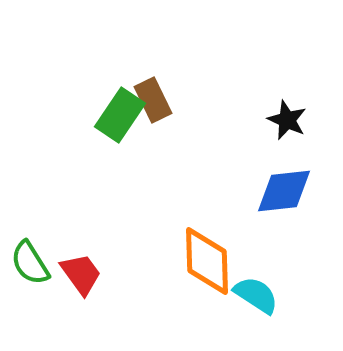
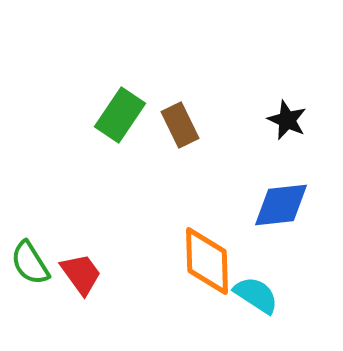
brown rectangle: moved 27 px right, 25 px down
blue diamond: moved 3 px left, 14 px down
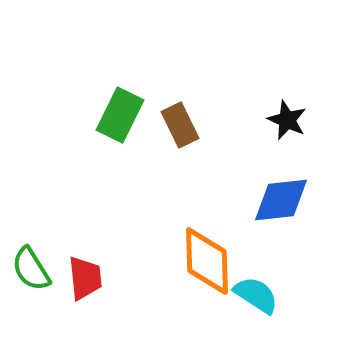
green rectangle: rotated 8 degrees counterclockwise
blue diamond: moved 5 px up
green semicircle: moved 1 px right, 6 px down
red trapezoid: moved 4 px right, 4 px down; rotated 30 degrees clockwise
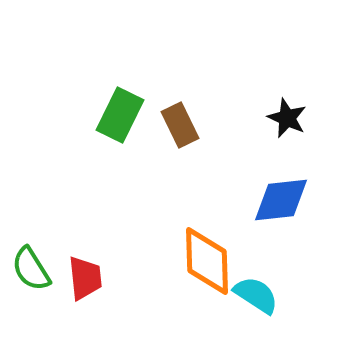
black star: moved 2 px up
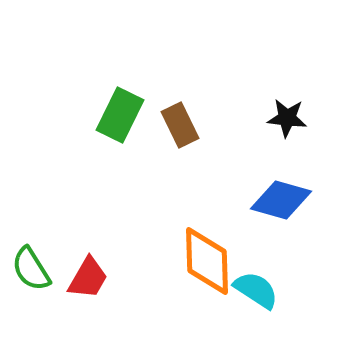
black star: rotated 18 degrees counterclockwise
blue diamond: rotated 22 degrees clockwise
red trapezoid: moved 3 px right; rotated 36 degrees clockwise
cyan semicircle: moved 5 px up
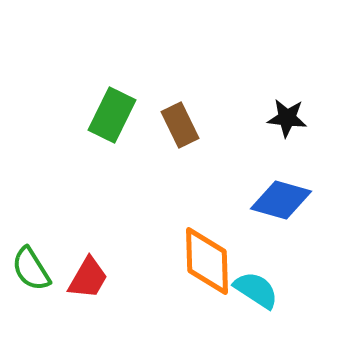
green rectangle: moved 8 px left
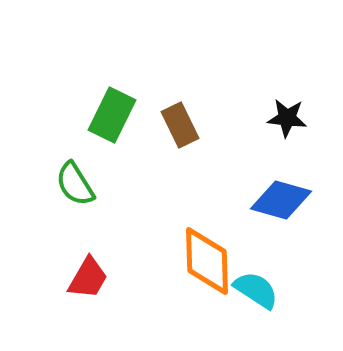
green semicircle: moved 44 px right, 85 px up
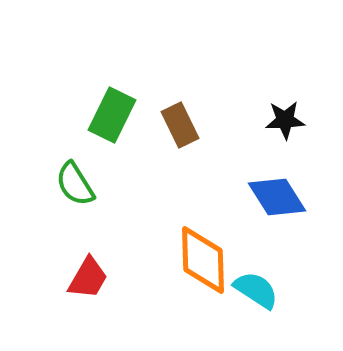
black star: moved 2 px left, 2 px down; rotated 9 degrees counterclockwise
blue diamond: moved 4 px left, 3 px up; rotated 42 degrees clockwise
orange diamond: moved 4 px left, 1 px up
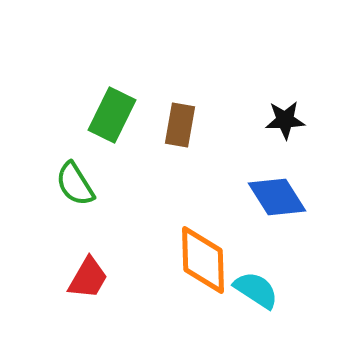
brown rectangle: rotated 36 degrees clockwise
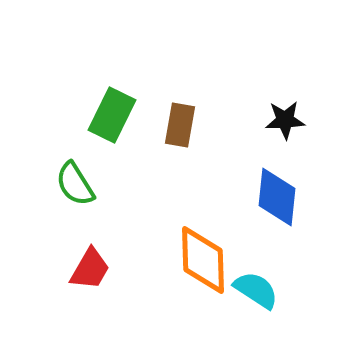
blue diamond: rotated 38 degrees clockwise
red trapezoid: moved 2 px right, 9 px up
